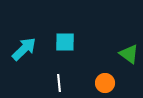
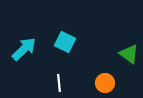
cyan square: rotated 25 degrees clockwise
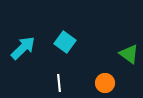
cyan square: rotated 10 degrees clockwise
cyan arrow: moved 1 px left, 1 px up
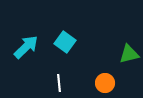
cyan arrow: moved 3 px right, 1 px up
green triangle: rotated 50 degrees counterclockwise
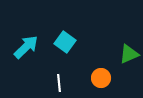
green triangle: rotated 10 degrees counterclockwise
orange circle: moved 4 px left, 5 px up
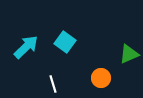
white line: moved 6 px left, 1 px down; rotated 12 degrees counterclockwise
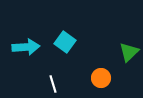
cyan arrow: rotated 40 degrees clockwise
green triangle: moved 2 px up; rotated 20 degrees counterclockwise
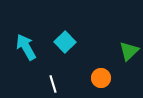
cyan square: rotated 10 degrees clockwise
cyan arrow: rotated 116 degrees counterclockwise
green triangle: moved 1 px up
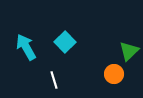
orange circle: moved 13 px right, 4 px up
white line: moved 1 px right, 4 px up
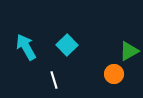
cyan square: moved 2 px right, 3 px down
green triangle: rotated 15 degrees clockwise
